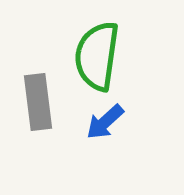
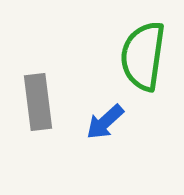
green semicircle: moved 46 px right
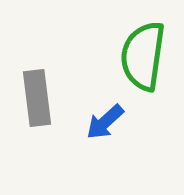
gray rectangle: moved 1 px left, 4 px up
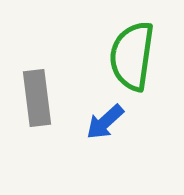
green semicircle: moved 11 px left
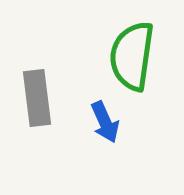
blue arrow: rotated 72 degrees counterclockwise
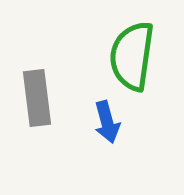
blue arrow: moved 2 px right; rotated 9 degrees clockwise
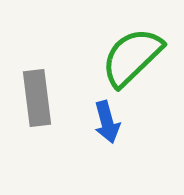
green semicircle: moved 1 px down; rotated 38 degrees clockwise
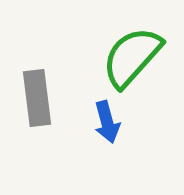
green semicircle: rotated 4 degrees counterclockwise
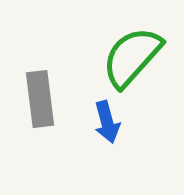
gray rectangle: moved 3 px right, 1 px down
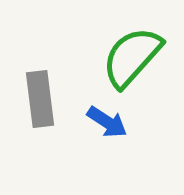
blue arrow: rotated 42 degrees counterclockwise
